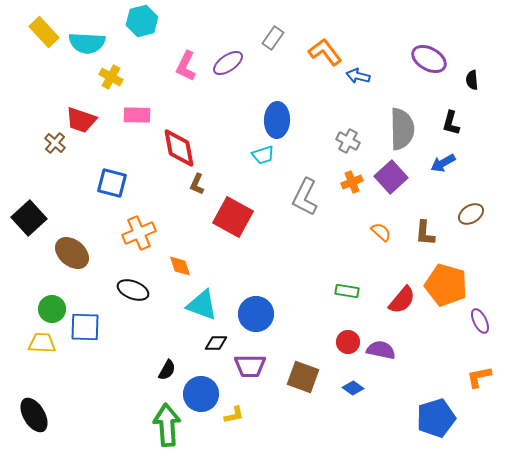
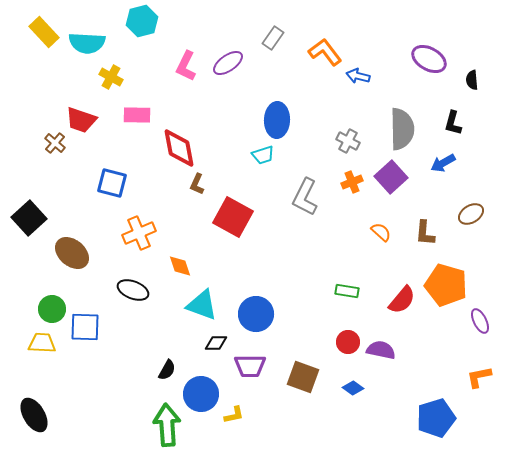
black L-shape at (451, 123): moved 2 px right
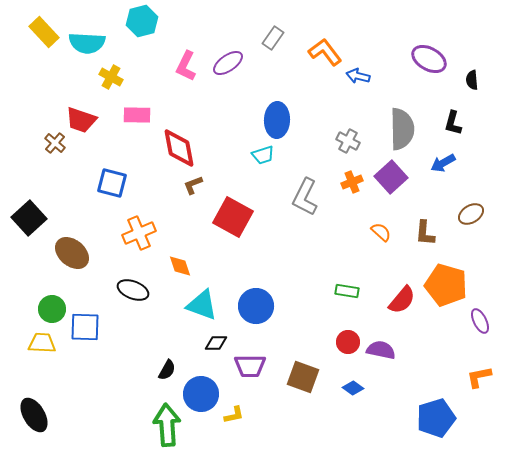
brown L-shape at (197, 184): moved 4 px left, 1 px down; rotated 45 degrees clockwise
blue circle at (256, 314): moved 8 px up
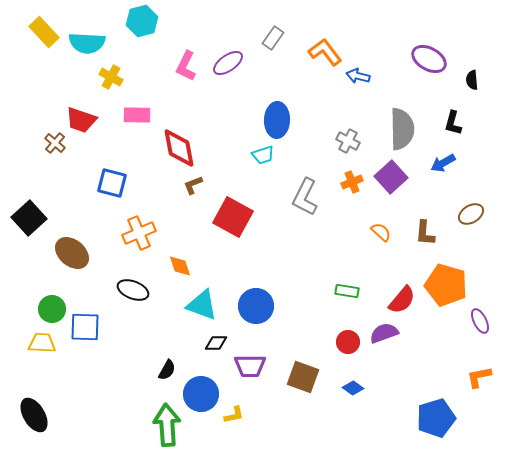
purple semicircle at (381, 350): moved 3 px right, 17 px up; rotated 32 degrees counterclockwise
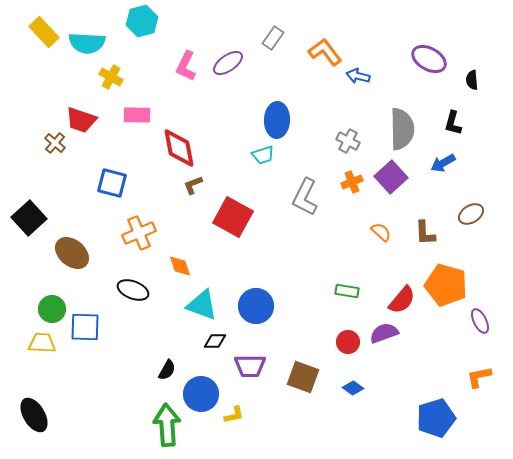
brown L-shape at (425, 233): rotated 8 degrees counterclockwise
black diamond at (216, 343): moved 1 px left, 2 px up
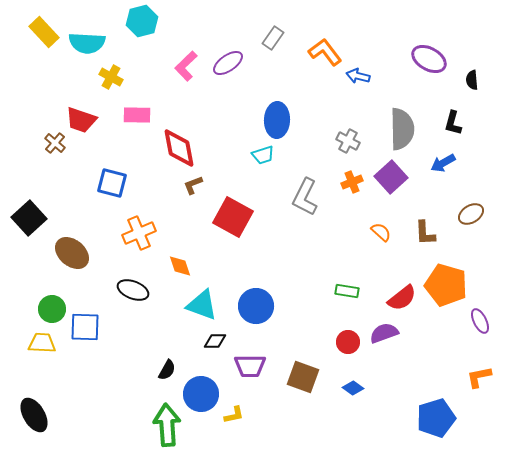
pink L-shape at (186, 66): rotated 20 degrees clockwise
red semicircle at (402, 300): moved 2 px up; rotated 12 degrees clockwise
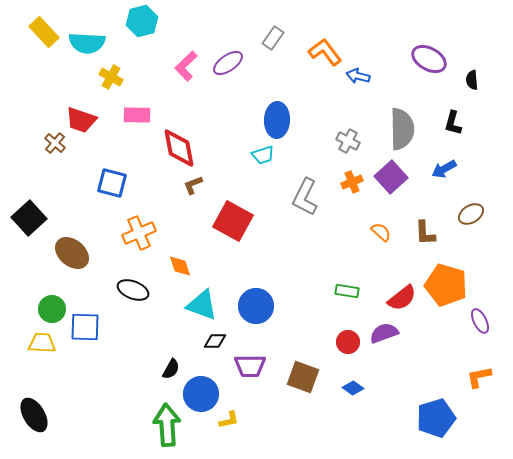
blue arrow at (443, 163): moved 1 px right, 6 px down
red square at (233, 217): moved 4 px down
black semicircle at (167, 370): moved 4 px right, 1 px up
yellow L-shape at (234, 415): moved 5 px left, 5 px down
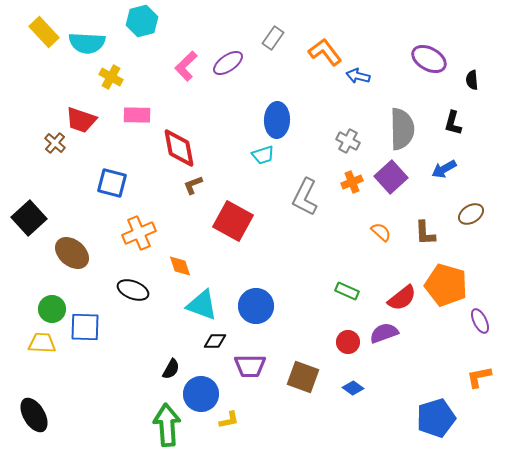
green rectangle at (347, 291): rotated 15 degrees clockwise
